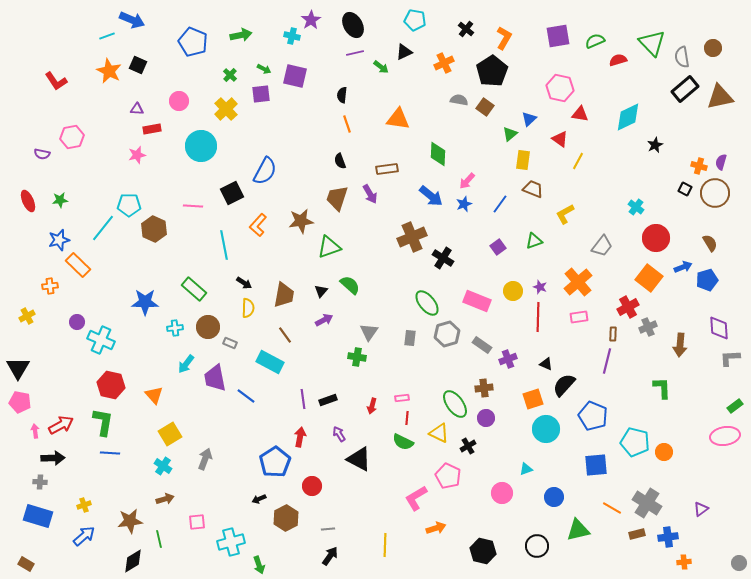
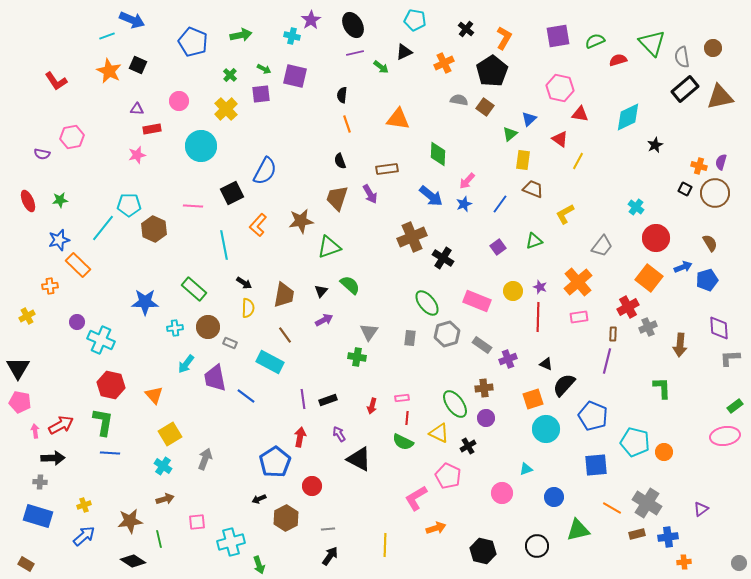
black diamond at (133, 561): rotated 65 degrees clockwise
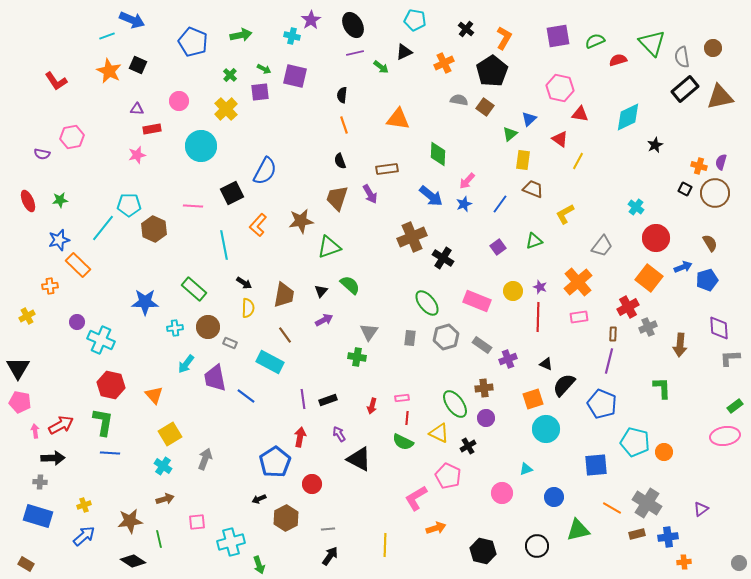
purple square at (261, 94): moved 1 px left, 2 px up
orange line at (347, 124): moved 3 px left, 1 px down
gray hexagon at (447, 334): moved 1 px left, 3 px down
purple line at (607, 361): moved 2 px right
blue pentagon at (593, 416): moved 9 px right, 12 px up
red circle at (312, 486): moved 2 px up
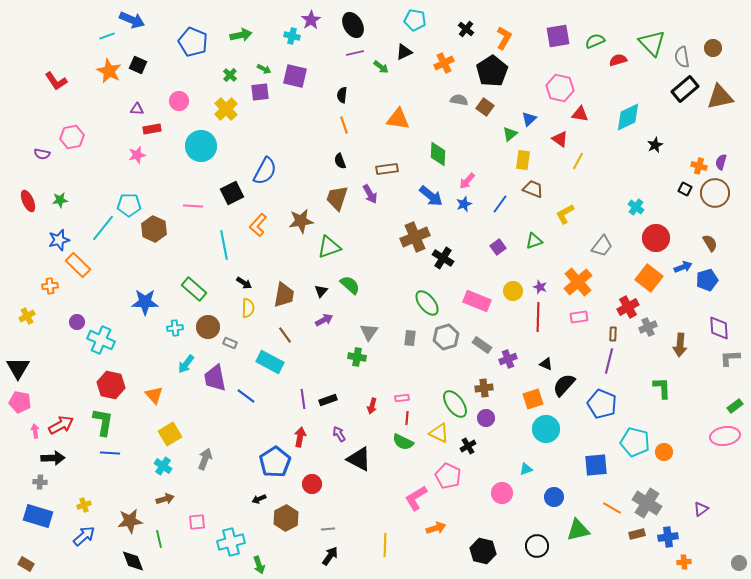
brown cross at (412, 237): moved 3 px right
black diamond at (133, 561): rotated 35 degrees clockwise
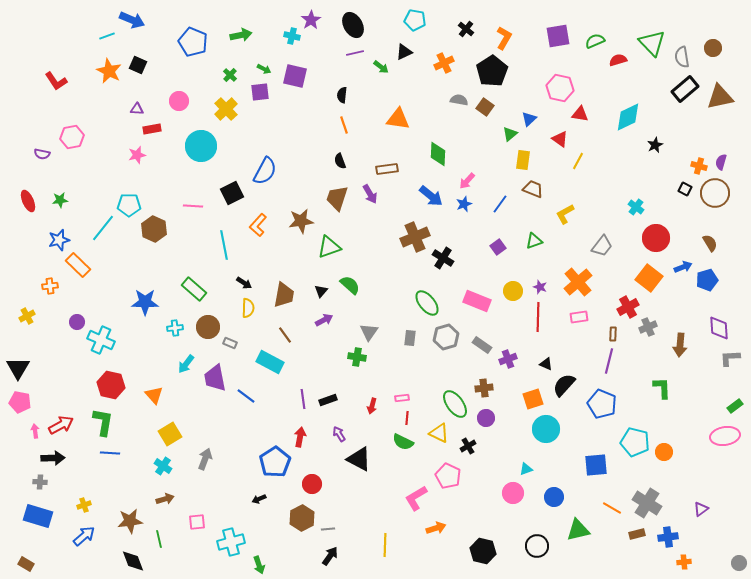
pink circle at (502, 493): moved 11 px right
brown hexagon at (286, 518): moved 16 px right
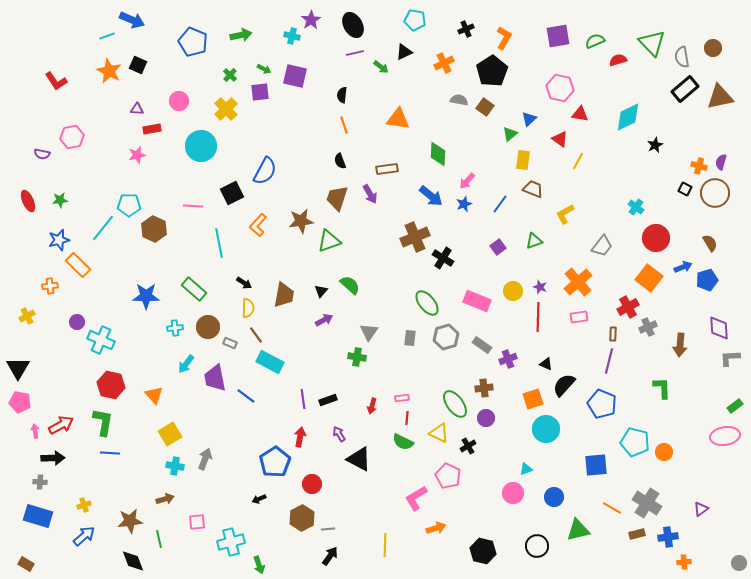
black cross at (466, 29): rotated 28 degrees clockwise
cyan line at (224, 245): moved 5 px left, 2 px up
green triangle at (329, 247): moved 6 px up
blue star at (145, 302): moved 1 px right, 6 px up
brown line at (285, 335): moved 29 px left
cyan cross at (163, 466): moved 12 px right; rotated 24 degrees counterclockwise
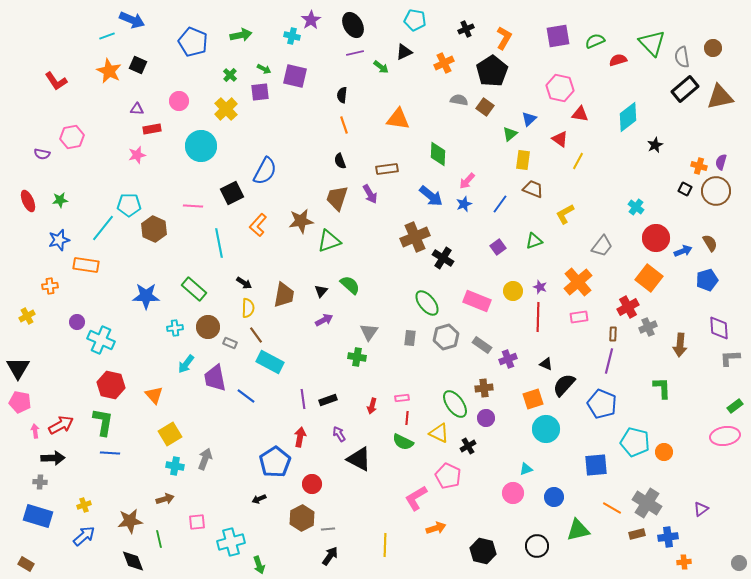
cyan diamond at (628, 117): rotated 12 degrees counterclockwise
brown circle at (715, 193): moved 1 px right, 2 px up
orange rectangle at (78, 265): moved 8 px right; rotated 35 degrees counterclockwise
blue arrow at (683, 267): moved 16 px up
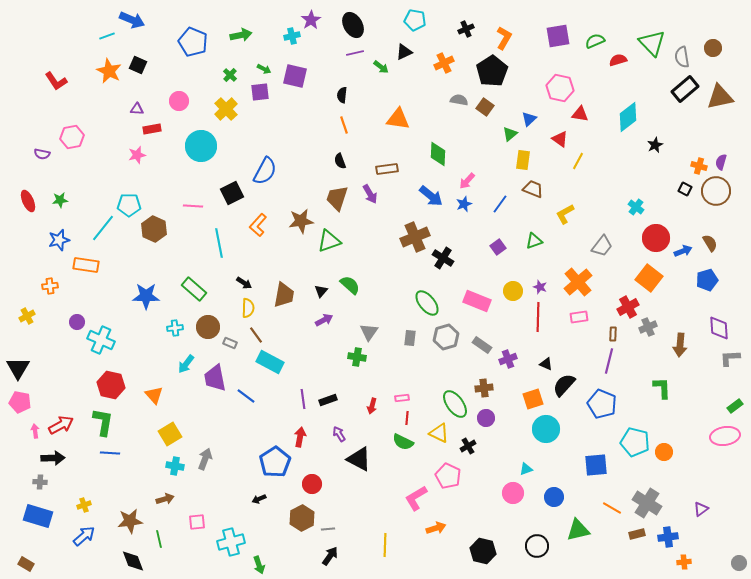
cyan cross at (292, 36): rotated 28 degrees counterclockwise
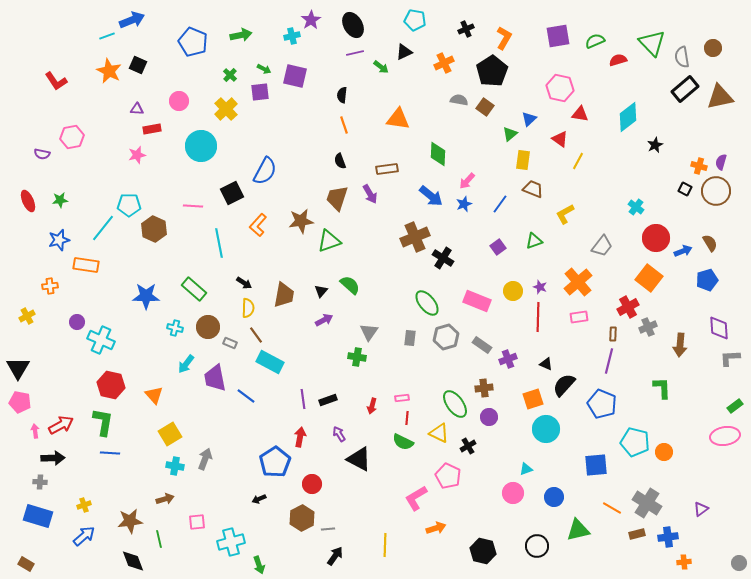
blue arrow at (132, 20): rotated 45 degrees counterclockwise
cyan cross at (175, 328): rotated 21 degrees clockwise
purple circle at (486, 418): moved 3 px right, 1 px up
black arrow at (330, 556): moved 5 px right
